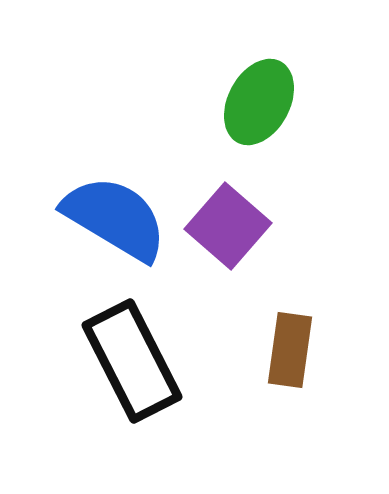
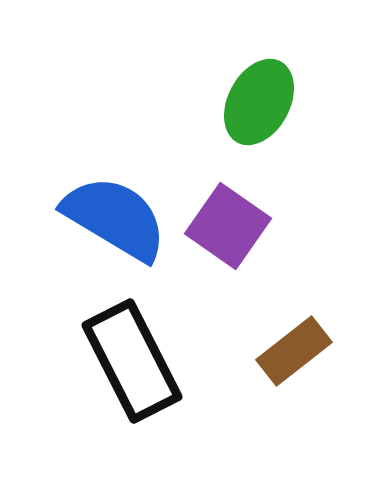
purple square: rotated 6 degrees counterclockwise
brown rectangle: moved 4 px right, 1 px down; rotated 44 degrees clockwise
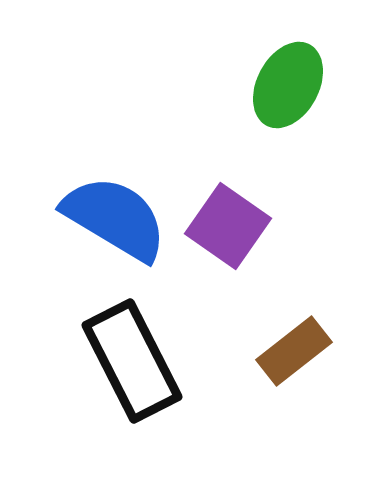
green ellipse: moved 29 px right, 17 px up
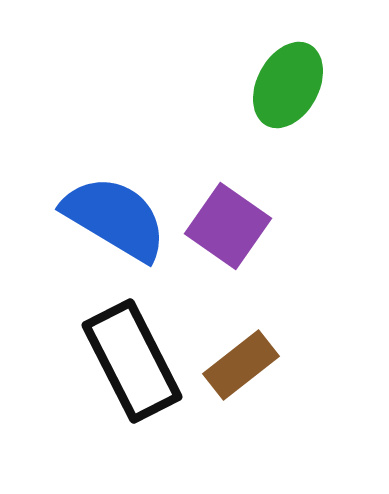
brown rectangle: moved 53 px left, 14 px down
